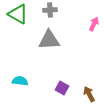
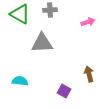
green triangle: moved 2 px right
pink arrow: moved 6 px left, 2 px up; rotated 48 degrees clockwise
gray triangle: moved 7 px left, 3 px down
purple square: moved 2 px right, 3 px down
brown arrow: moved 20 px up; rotated 14 degrees clockwise
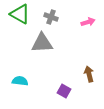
gray cross: moved 1 px right, 7 px down; rotated 24 degrees clockwise
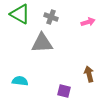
purple square: rotated 16 degrees counterclockwise
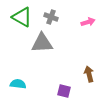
green triangle: moved 2 px right, 3 px down
cyan semicircle: moved 2 px left, 3 px down
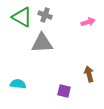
gray cross: moved 6 px left, 2 px up
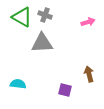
purple square: moved 1 px right, 1 px up
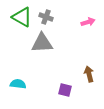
gray cross: moved 1 px right, 2 px down
